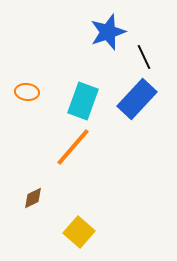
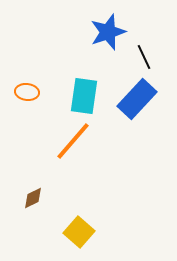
cyan rectangle: moved 1 px right, 5 px up; rotated 12 degrees counterclockwise
orange line: moved 6 px up
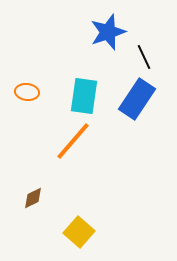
blue rectangle: rotated 9 degrees counterclockwise
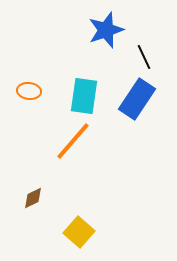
blue star: moved 2 px left, 2 px up
orange ellipse: moved 2 px right, 1 px up
